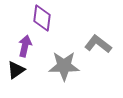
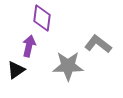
purple arrow: moved 4 px right
gray star: moved 4 px right
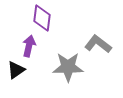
gray star: moved 1 px down
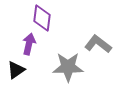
purple arrow: moved 2 px up
